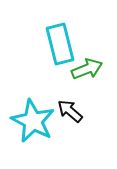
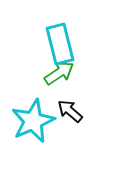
green arrow: moved 28 px left, 4 px down; rotated 12 degrees counterclockwise
cyan star: rotated 21 degrees clockwise
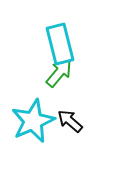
green arrow: rotated 16 degrees counterclockwise
black arrow: moved 10 px down
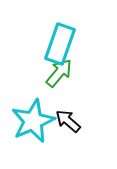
cyan rectangle: rotated 33 degrees clockwise
black arrow: moved 2 px left
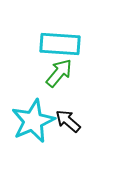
cyan rectangle: rotated 75 degrees clockwise
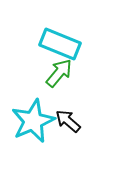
cyan rectangle: rotated 18 degrees clockwise
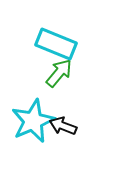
cyan rectangle: moved 4 px left
black arrow: moved 5 px left, 5 px down; rotated 20 degrees counterclockwise
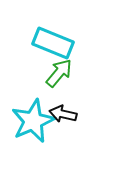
cyan rectangle: moved 3 px left, 1 px up
black arrow: moved 12 px up; rotated 8 degrees counterclockwise
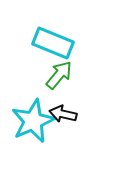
green arrow: moved 2 px down
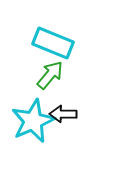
green arrow: moved 9 px left
black arrow: rotated 12 degrees counterclockwise
